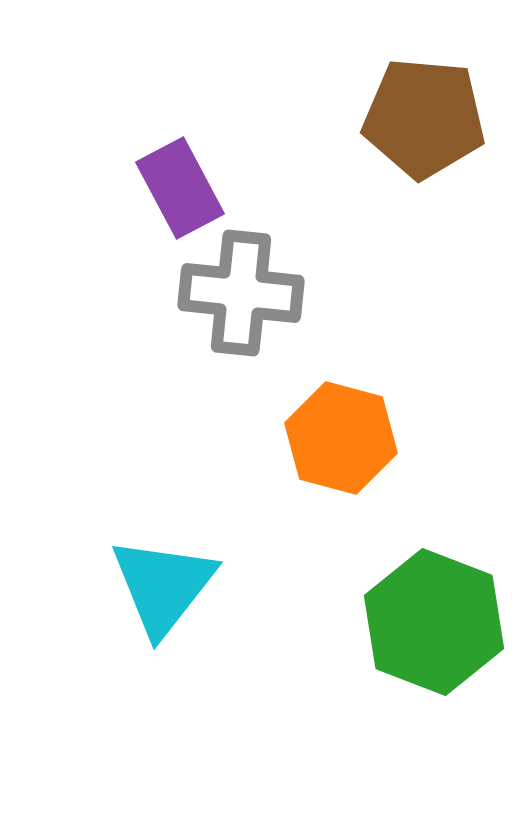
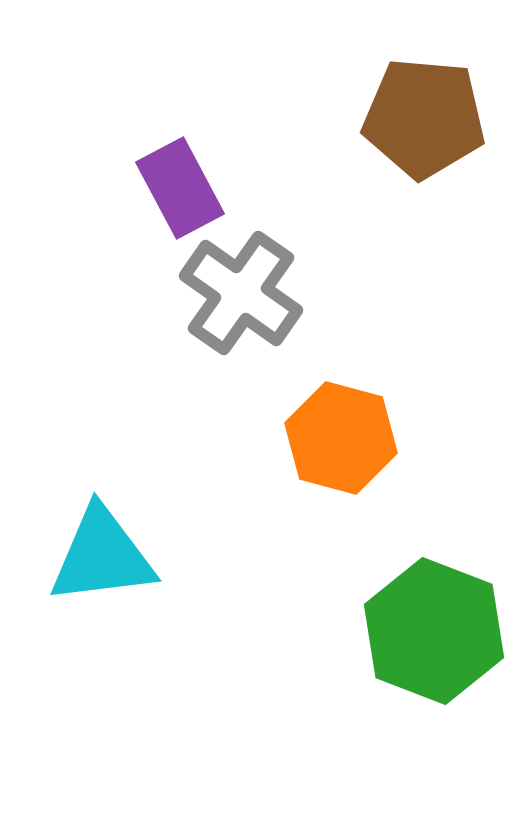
gray cross: rotated 29 degrees clockwise
cyan triangle: moved 61 px left, 30 px up; rotated 45 degrees clockwise
green hexagon: moved 9 px down
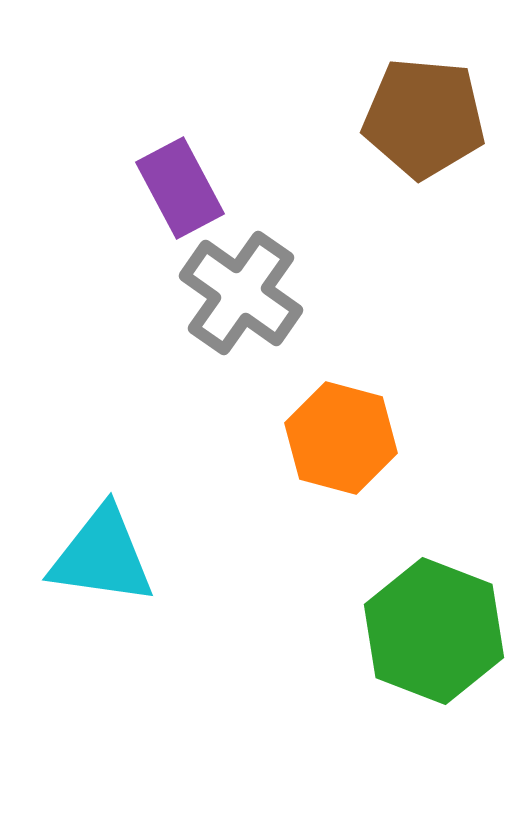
cyan triangle: rotated 15 degrees clockwise
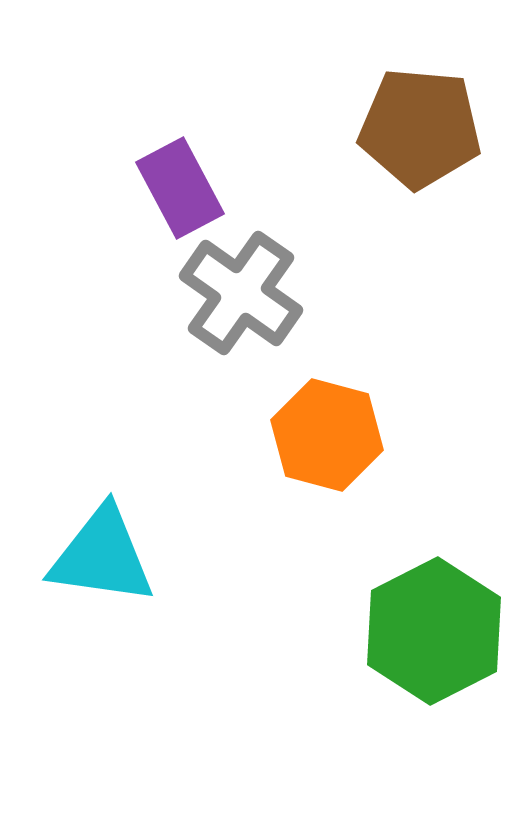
brown pentagon: moved 4 px left, 10 px down
orange hexagon: moved 14 px left, 3 px up
green hexagon: rotated 12 degrees clockwise
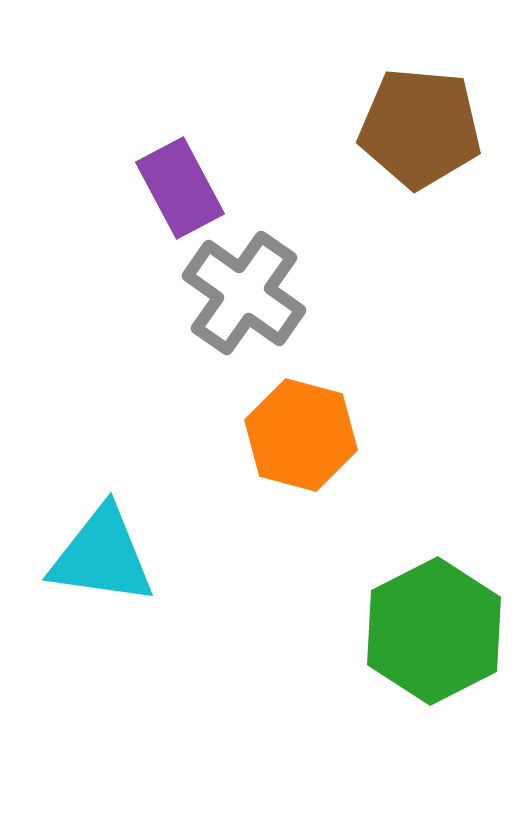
gray cross: moved 3 px right
orange hexagon: moved 26 px left
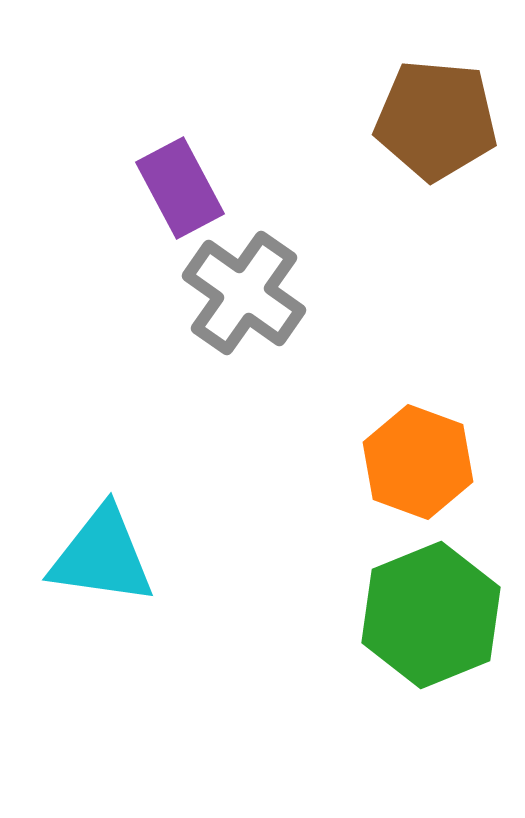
brown pentagon: moved 16 px right, 8 px up
orange hexagon: moved 117 px right, 27 px down; rotated 5 degrees clockwise
green hexagon: moved 3 px left, 16 px up; rotated 5 degrees clockwise
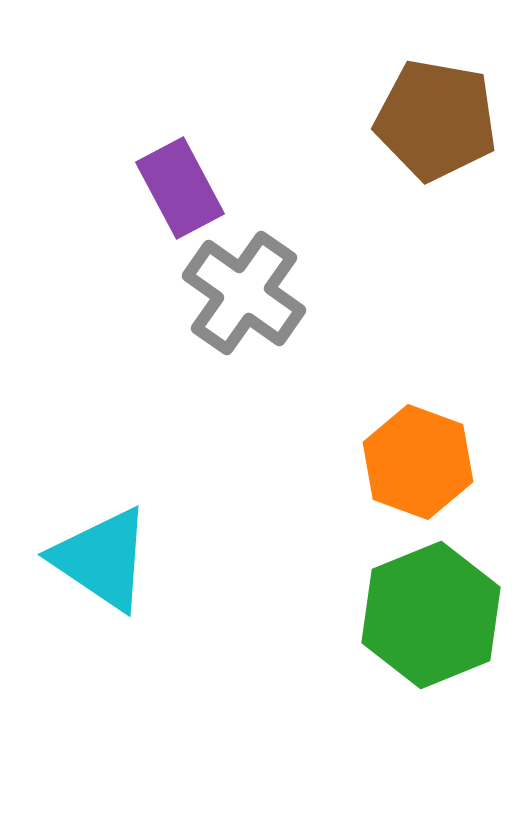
brown pentagon: rotated 5 degrees clockwise
cyan triangle: moved 3 px down; rotated 26 degrees clockwise
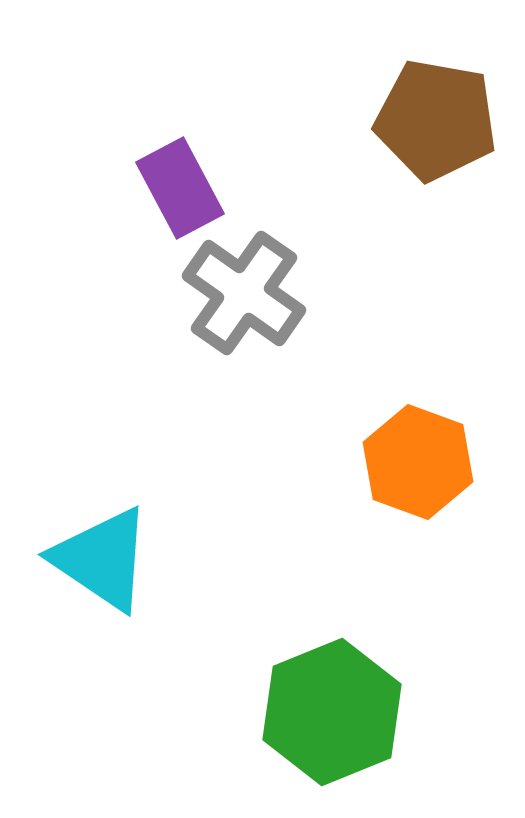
green hexagon: moved 99 px left, 97 px down
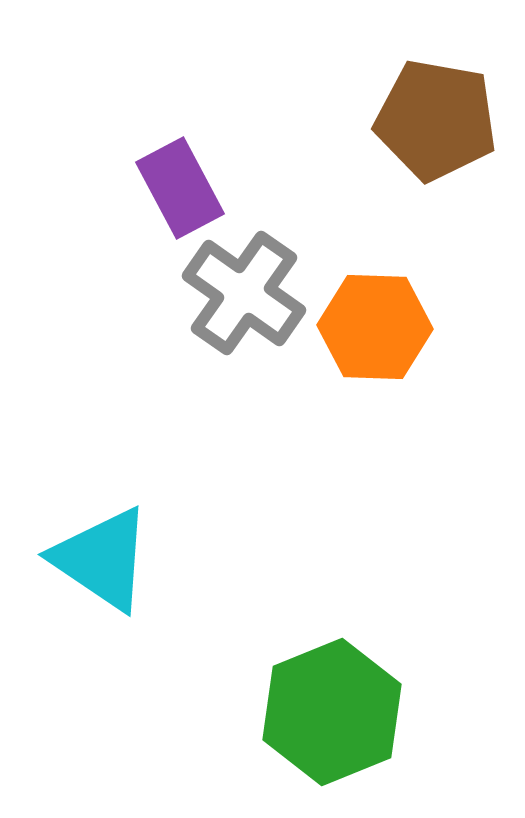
orange hexagon: moved 43 px left, 135 px up; rotated 18 degrees counterclockwise
